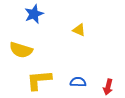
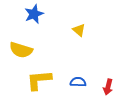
yellow triangle: rotated 16 degrees clockwise
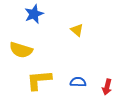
yellow triangle: moved 2 px left
red arrow: moved 1 px left
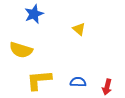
yellow triangle: moved 2 px right, 1 px up
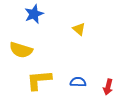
red arrow: moved 1 px right
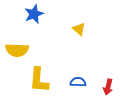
yellow semicircle: moved 4 px left; rotated 15 degrees counterclockwise
yellow L-shape: rotated 80 degrees counterclockwise
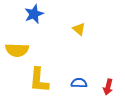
blue semicircle: moved 1 px right, 1 px down
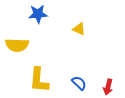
blue star: moved 4 px right; rotated 18 degrees clockwise
yellow triangle: rotated 16 degrees counterclockwise
yellow semicircle: moved 5 px up
blue semicircle: rotated 42 degrees clockwise
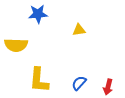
yellow triangle: moved 1 px down; rotated 32 degrees counterclockwise
yellow semicircle: moved 1 px left
blue semicircle: rotated 91 degrees counterclockwise
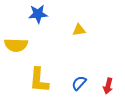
red arrow: moved 1 px up
